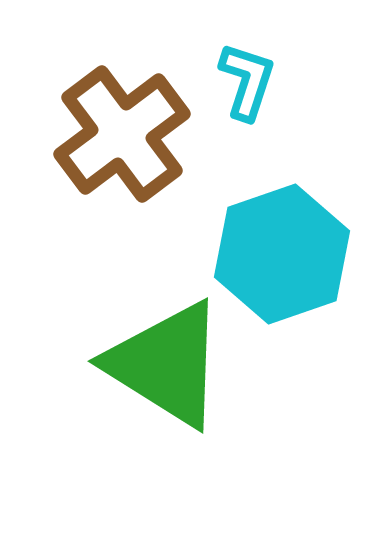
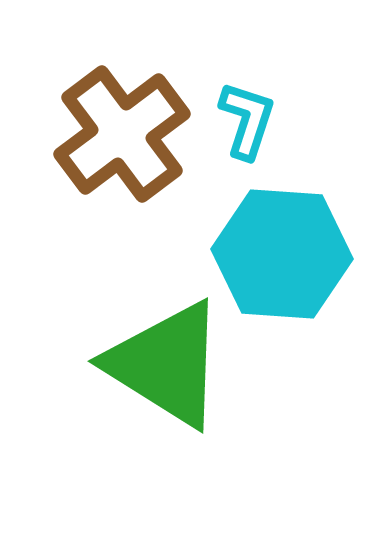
cyan L-shape: moved 39 px down
cyan hexagon: rotated 23 degrees clockwise
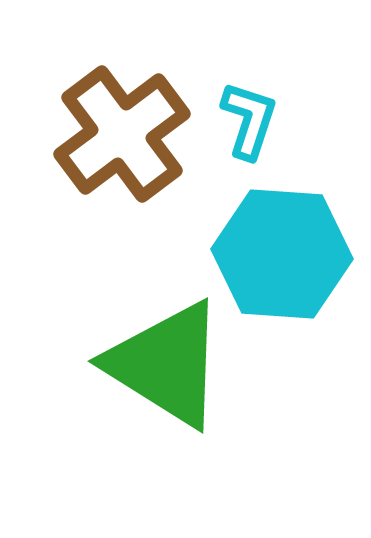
cyan L-shape: moved 2 px right
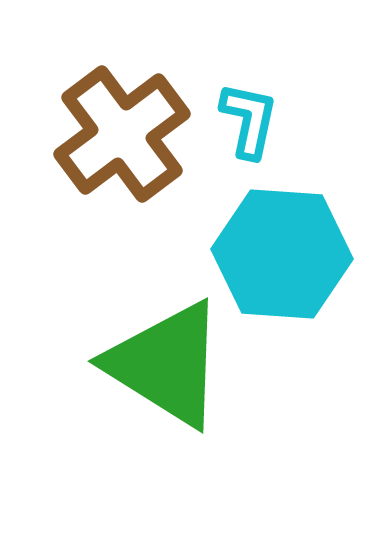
cyan L-shape: rotated 6 degrees counterclockwise
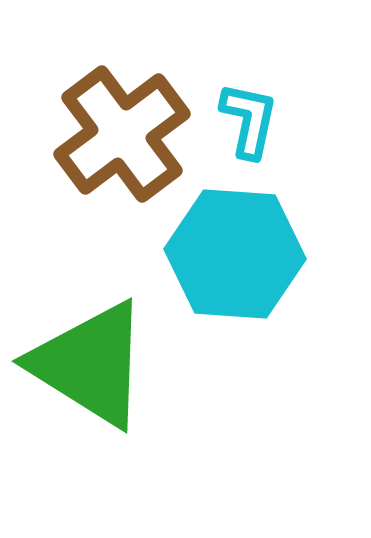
cyan hexagon: moved 47 px left
green triangle: moved 76 px left
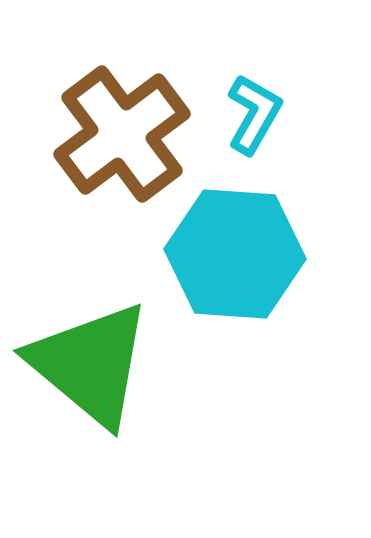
cyan L-shape: moved 5 px right, 6 px up; rotated 18 degrees clockwise
green triangle: rotated 8 degrees clockwise
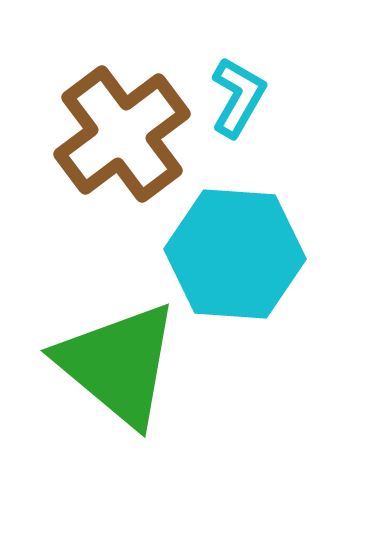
cyan L-shape: moved 16 px left, 17 px up
green triangle: moved 28 px right
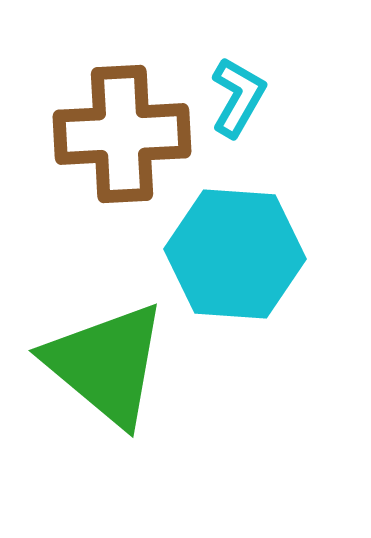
brown cross: rotated 34 degrees clockwise
green triangle: moved 12 px left
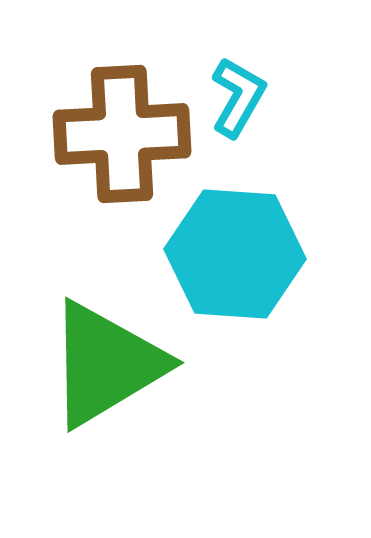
green triangle: rotated 49 degrees clockwise
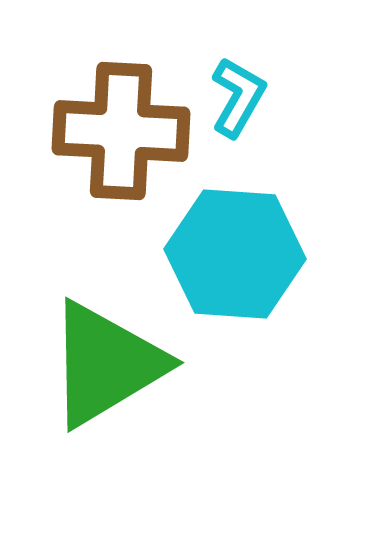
brown cross: moved 1 px left, 3 px up; rotated 6 degrees clockwise
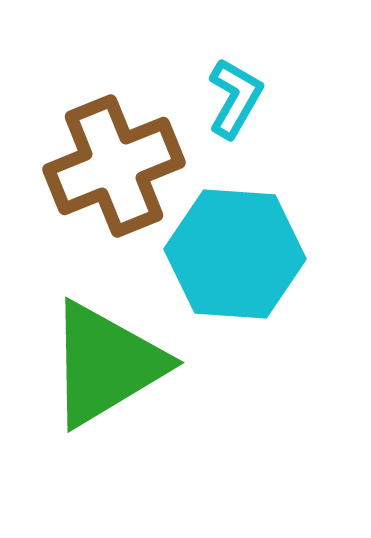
cyan L-shape: moved 3 px left, 1 px down
brown cross: moved 7 px left, 35 px down; rotated 25 degrees counterclockwise
